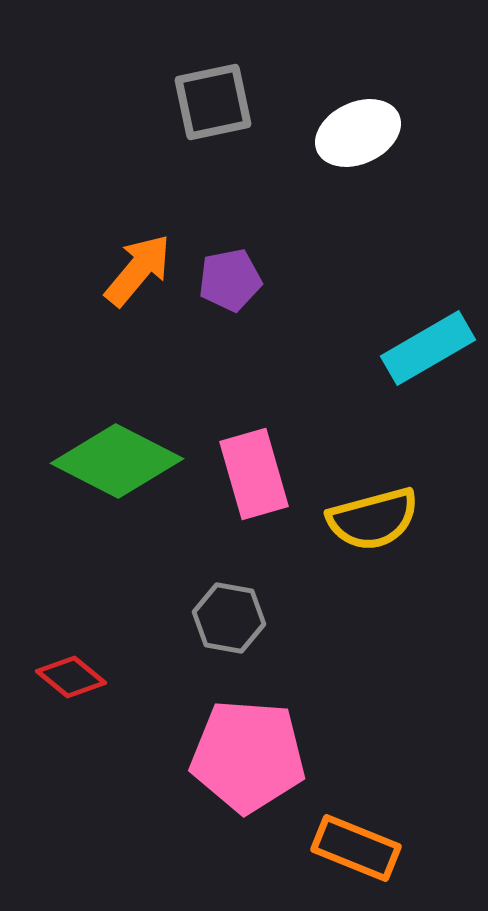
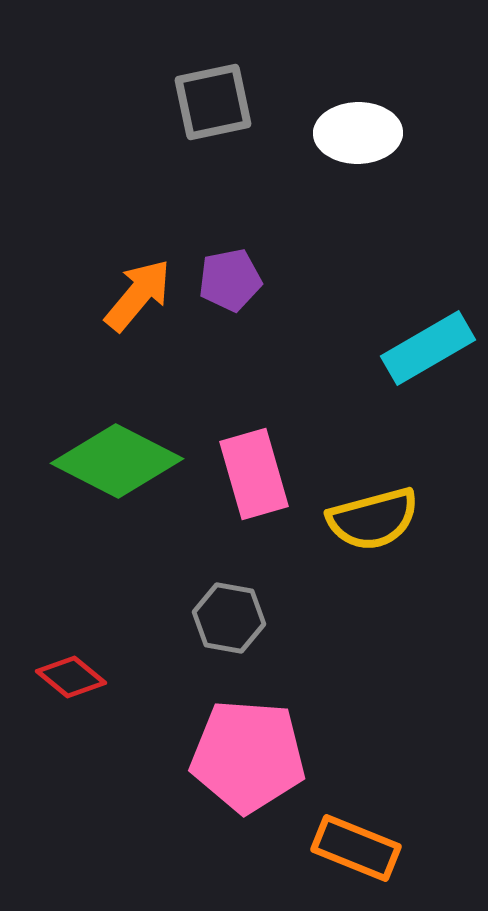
white ellipse: rotated 24 degrees clockwise
orange arrow: moved 25 px down
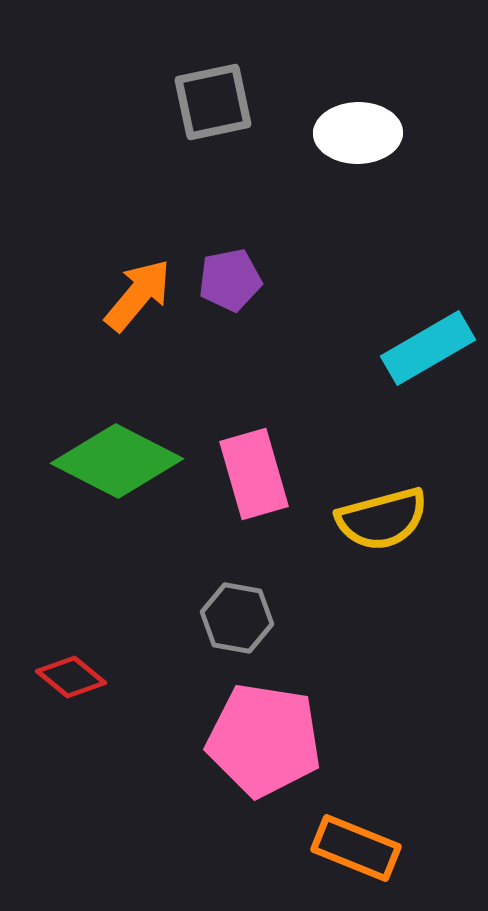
yellow semicircle: moved 9 px right
gray hexagon: moved 8 px right
pink pentagon: moved 16 px right, 16 px up; rotated 5 degrees clockwise
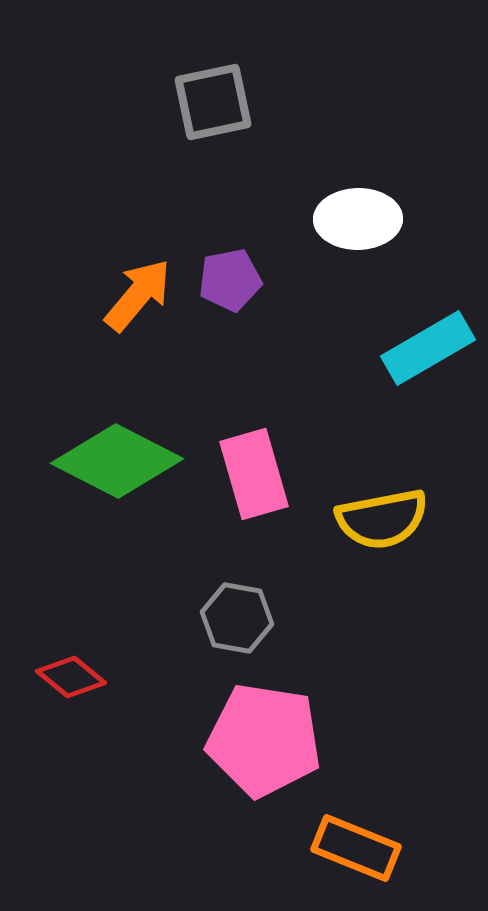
white ellipse: moved 86 px down
yellow semicircle: rotated 4 degrees clockwise
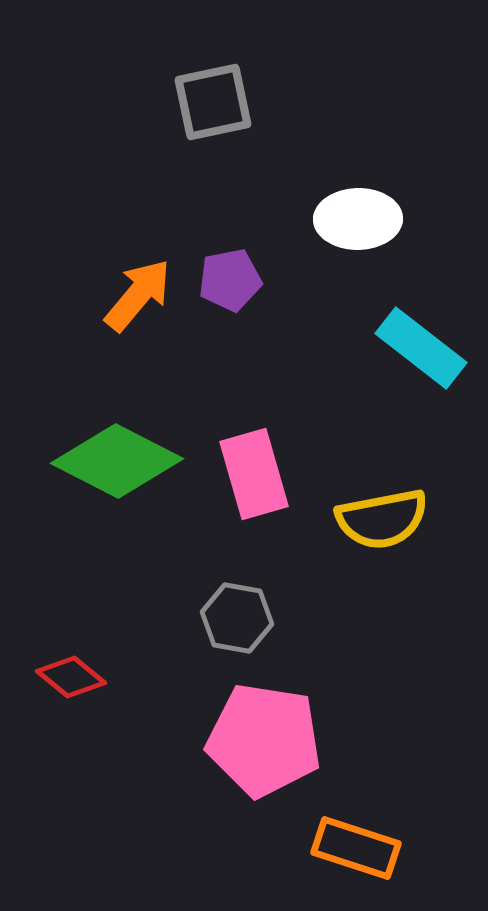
cyan rectangle: moved 7 px left; rotated 68 degrees clockwise
orange rectangle: rotated 4 degrees counterclockwise
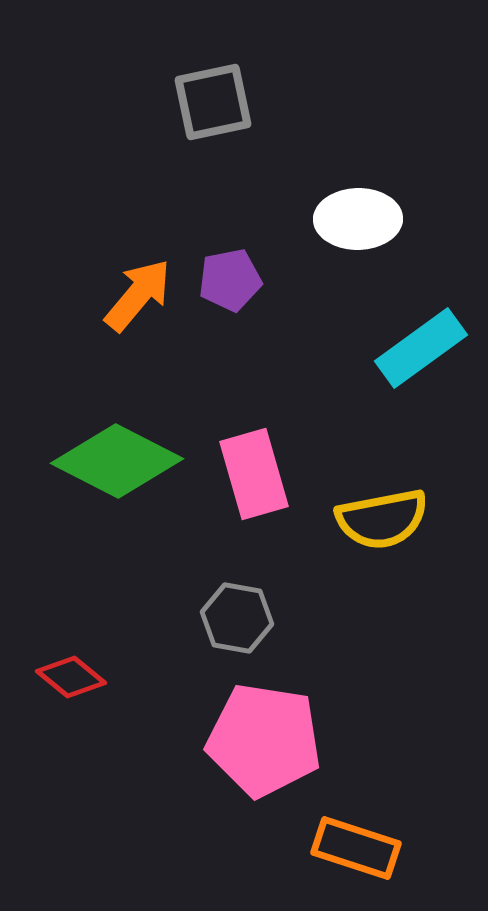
cyan rectangle: rotated 74 degrees counterclockwise
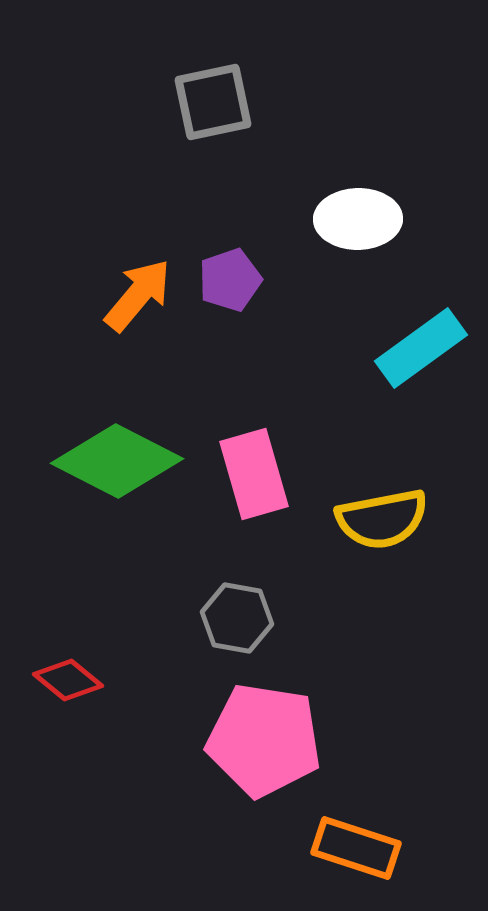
purple pentagon: rotated 8 degrees counterclockwise
red diamond: moved 3 px left, 3 px down
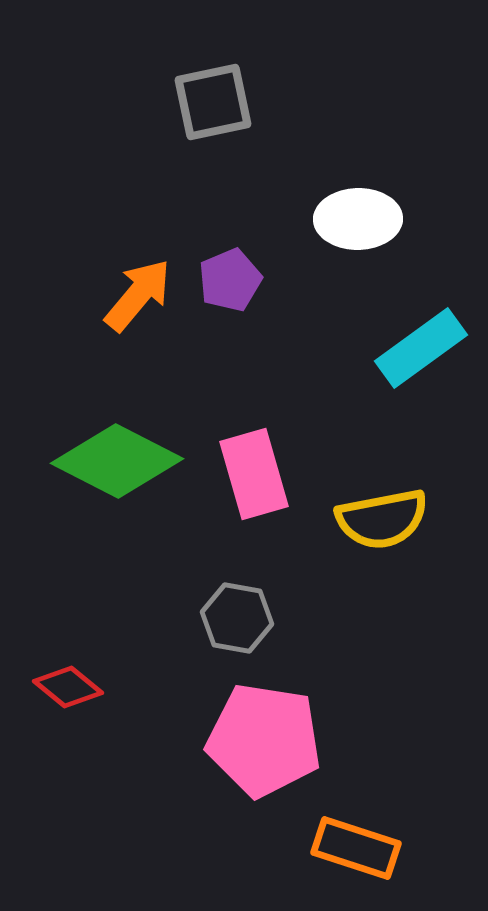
purple pentagon: rotated 4 degrees counterclockwise
red diamond: moved 7 px down
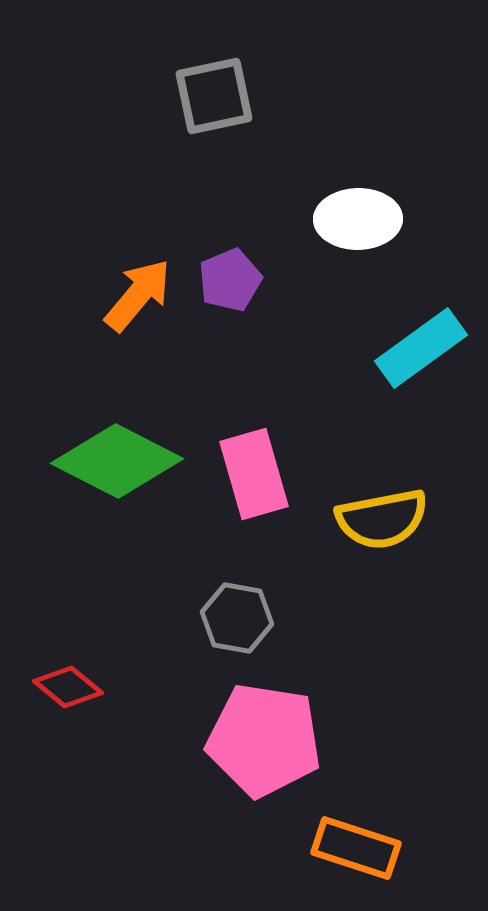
gray square: moved 1 px right, 6 px up
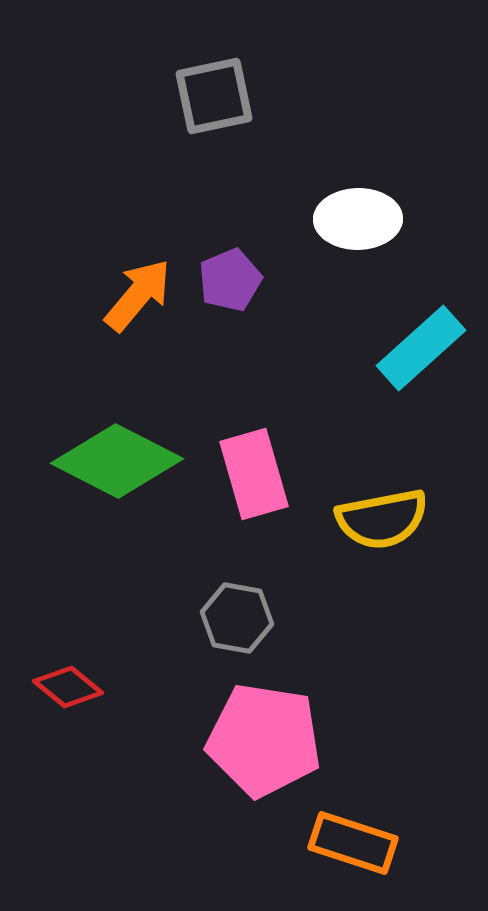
cyan rectangle: rotated 6 degrees counterclockwise
orange rectangle: moved 3 px left, 5 px up
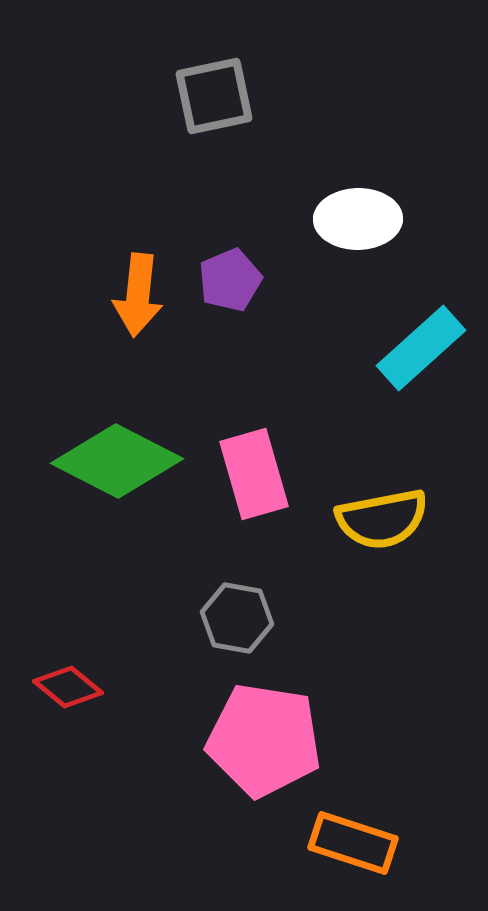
orange arrow: rotated 146 degrees clockwise
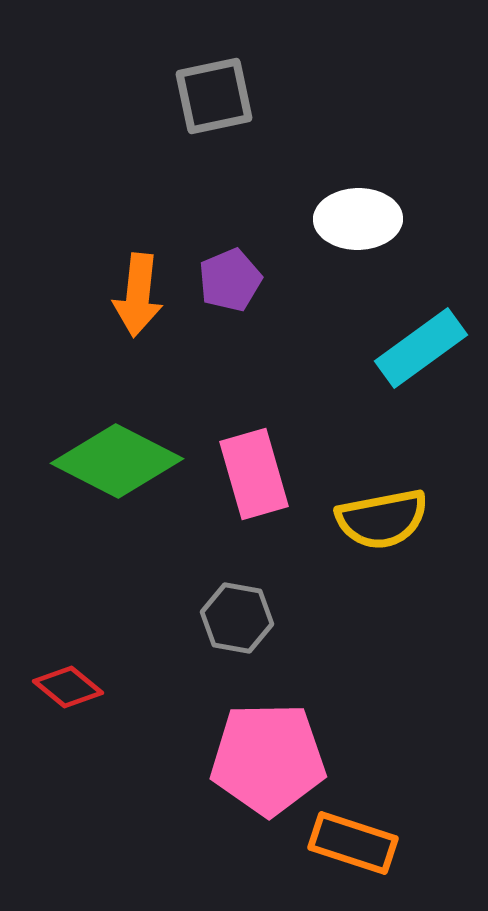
cyan rectangle: rotated 6 degrees clockwise
pink pentagon: moved 4 px right, 19 px down; rotated 10 degrees counterclockwise
